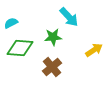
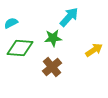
cyan arrow: rotated 95 degrees counterclockwise
green star: moved 1 px down
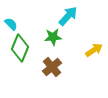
cyan arrow: moved 1 px left, 1 px up
cyan semicircle: moved 1 px down; rotated 72 degrees clockwise
green star: moved 1 px up
green diamond: rotated 72 degrees counterclockwise
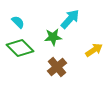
cyan arrow: moved 2 px right, 3 px down
cyan semicircle: moved 7 px right, 2 px up
green diamond: rotated 68 degrees counterclockwise
brown cross: moved 5 px right
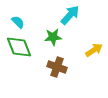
cyan arrow: moved 4 px up
green diamond: moved 1 px left, 1 px up; rotated 24 degrees clockwise
brown cross: rotated 30 degrees counterclockwise
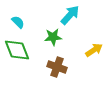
green diamond: moved 2 px left, 3 px down
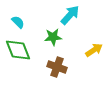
green diamond: moved 1 px right
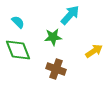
yellow arrow: moved 1 px down
brown cross: moved 1 px left, 2 px down
